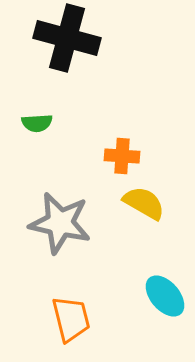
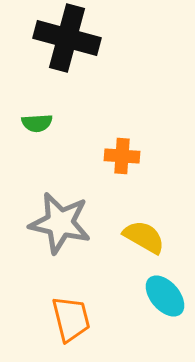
yellow semicircle: moved 34 px down
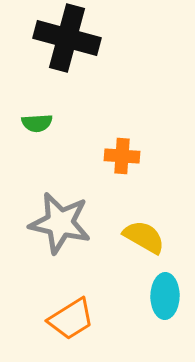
cyan ellipse: rotated 42 degrees clockwise
orange trapezoid: rotated 72 degrees clockwise
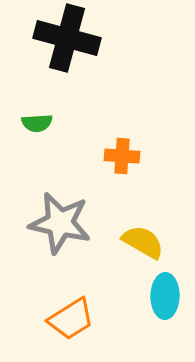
yellow semicircle: moved 1 px left, 5 px down
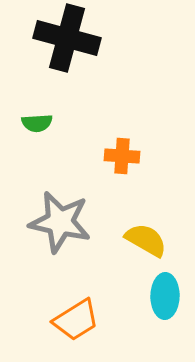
gray star: moved 1 px up
yellow semicircle: moved 3 px right, 2 px up
orange trapezoid: moved 5 px right, 1 px down
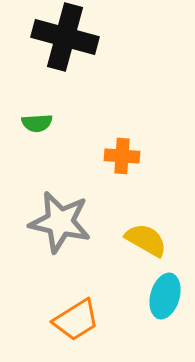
black cross: moved 2 px left, 1 px up
cyan ellipse: rotated 15 degrees clockwise
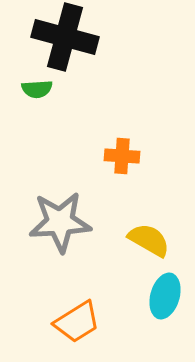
green semicircle: moved 34 px up
gray star: rotated 16 degrees counterclockwise
yellow semicircle: moved 3 px right
orange trapezoid: moved 1 px right, 2 px down
